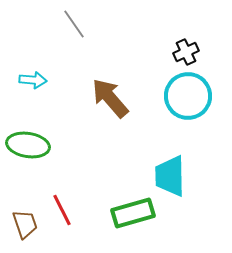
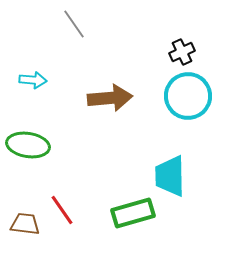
black cross: moved 4 px left
brown arrow: rotated 126 degrees clockwise
red line: rotated 8 degrees counterclockwise
brown trapezoid: rotated 64 degrees counterclockwise
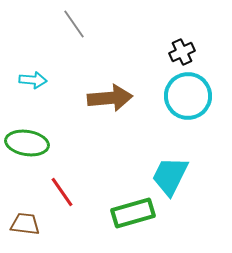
green ellipse: moved 1 px left, 2 px up
cyan trapezoid: rotated 27 degrees clockwise
red line: moved 18 px up
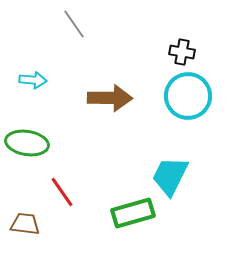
black cross: rotated 35 degrees clockwise
brown arrow: rotated 6 degrees clockwise
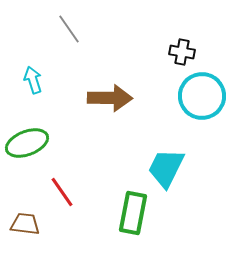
gray line: moved 5 px left, 5 px down
cyan arrow: rotated 112 degrees counterclockwise
cyan circle: moved 14 px right
green ellipse: rotated 30 degrees counterclockwise
cyan trapezoid: moved 4 px left, 8 px up
green rectangle: rotated 63 degrees counterclockwise
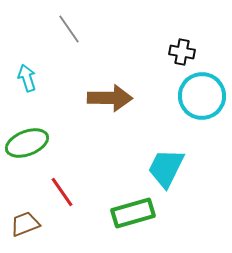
cyan arrow: moved 6 px left, 2 px up
green rectangle: rotated 63 degrees clockwise
brown trapezoid: rotated 28 degrees counterclockwise
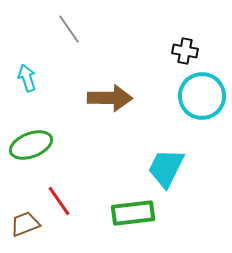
black cross: moved 3 px right, 1 px up
green ellipse: moved 4 px right, 2 px down
red line: moved 3 px left, 9 px down
green rectangle: rotated 9 degrees clockwise
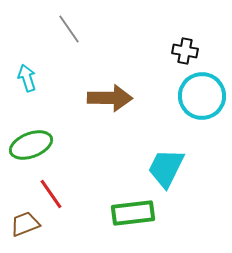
red line: moved 8 px left, 7 px up
